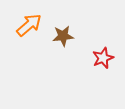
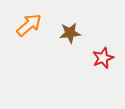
brown star: moved 7 px right, 3 px up
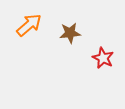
red star: rotated 25 degrees counterclockwise
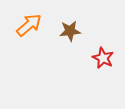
brown star: moved 2 px up
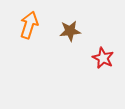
orange arrow: rotated 32 degrees counterclockwise
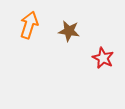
brown star: moved 1 px left; rotated 15 degrees clockwise
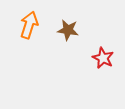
brown star: moved 1 px left, 1 px up
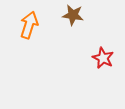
brown star: moved 5 px right, 15 px up
